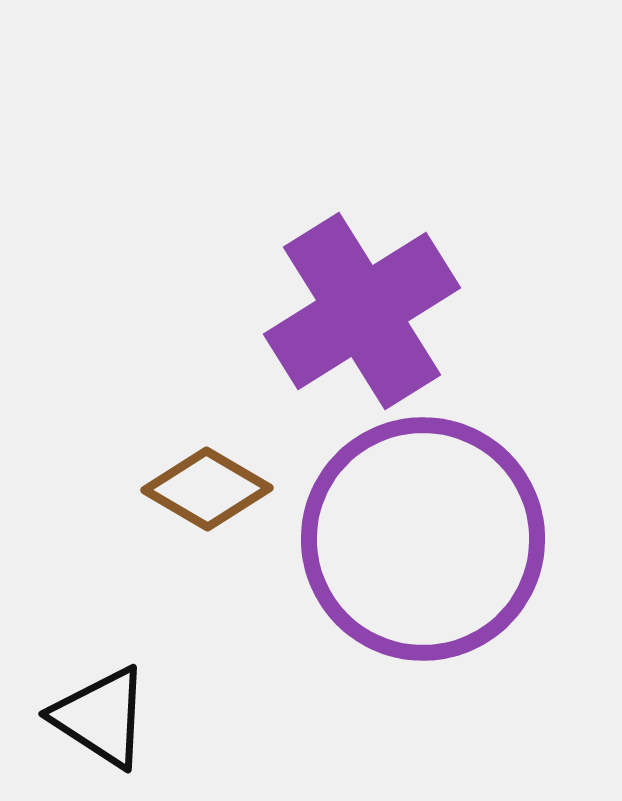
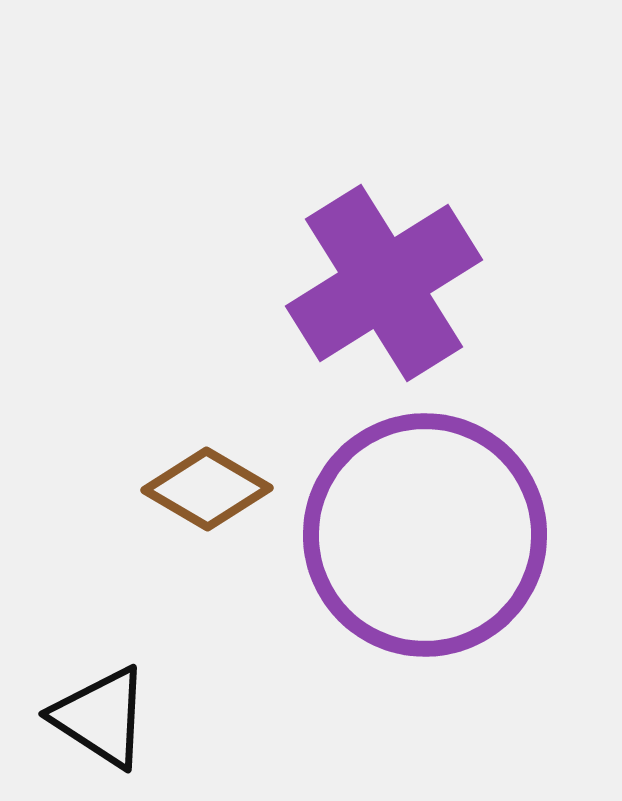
purple cross: moved 22 px right, 28 px up
purple circle: moved 2 px right, 4 px up
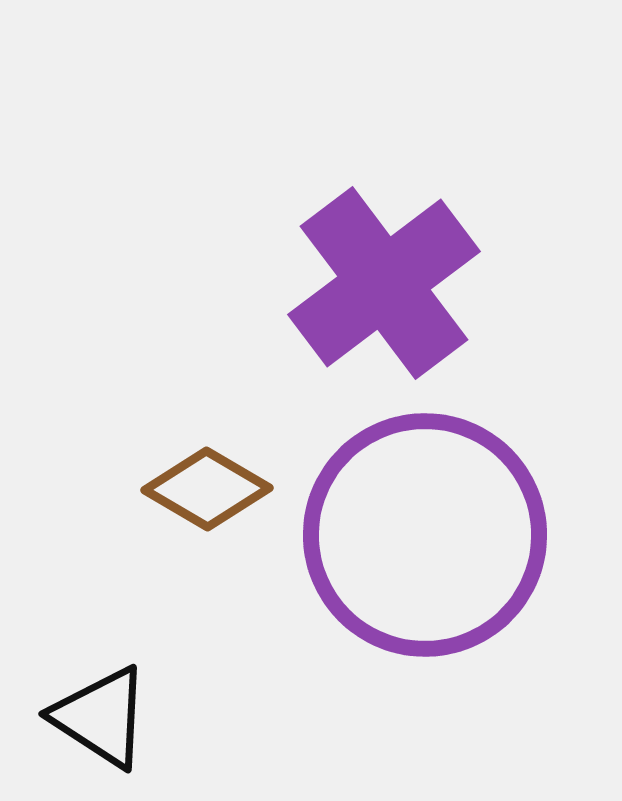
purple cross: rotated 5 degrees counterclockwise
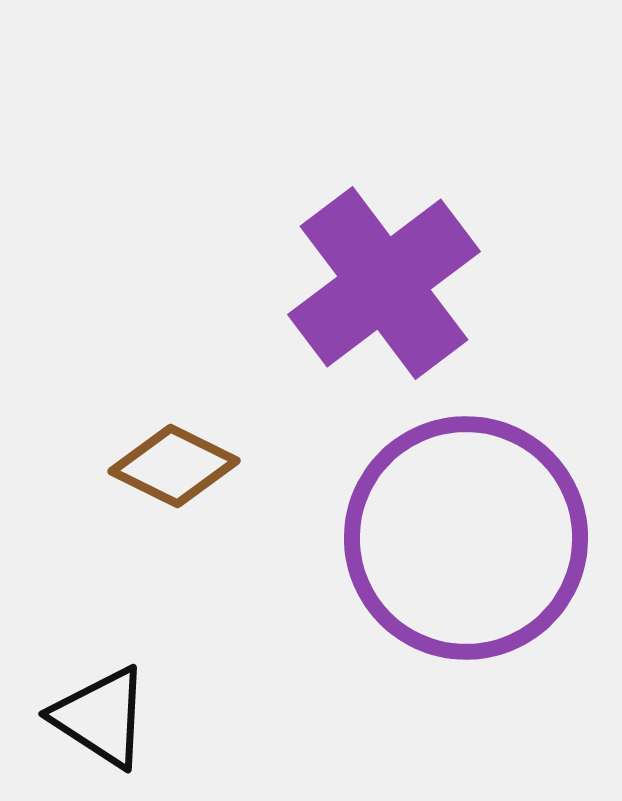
brown diamond: moved 33 px left, 23 px up; rotated 4 degrees counterclockwise
purple circle: moved 41 px right, 3 px down
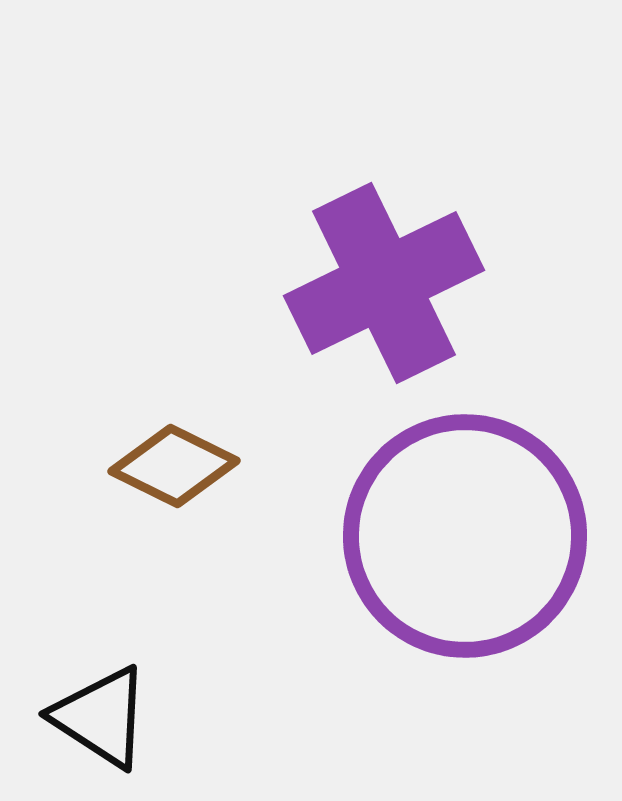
purple cross: rotated 11 degrees clockwise
purple circle: moved 1 px left, 2 px up
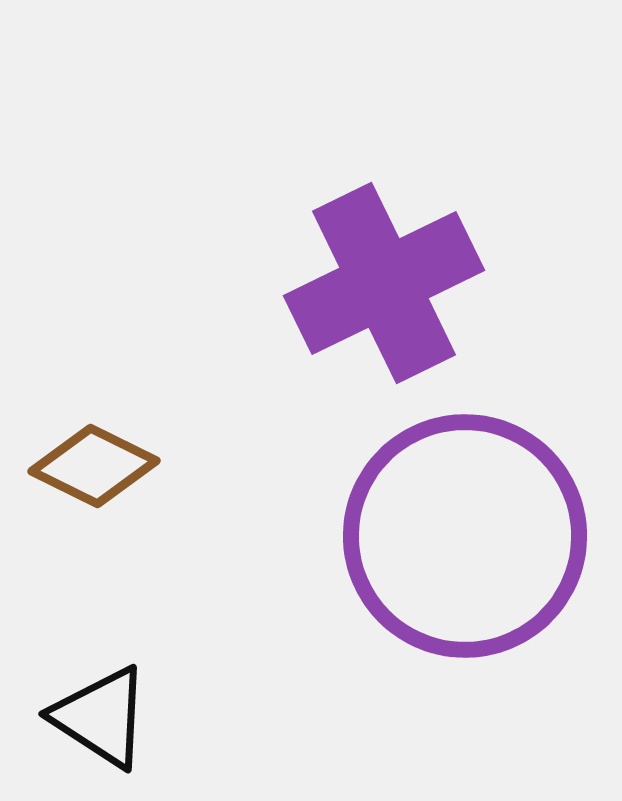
brown diamond: moved 80 px left
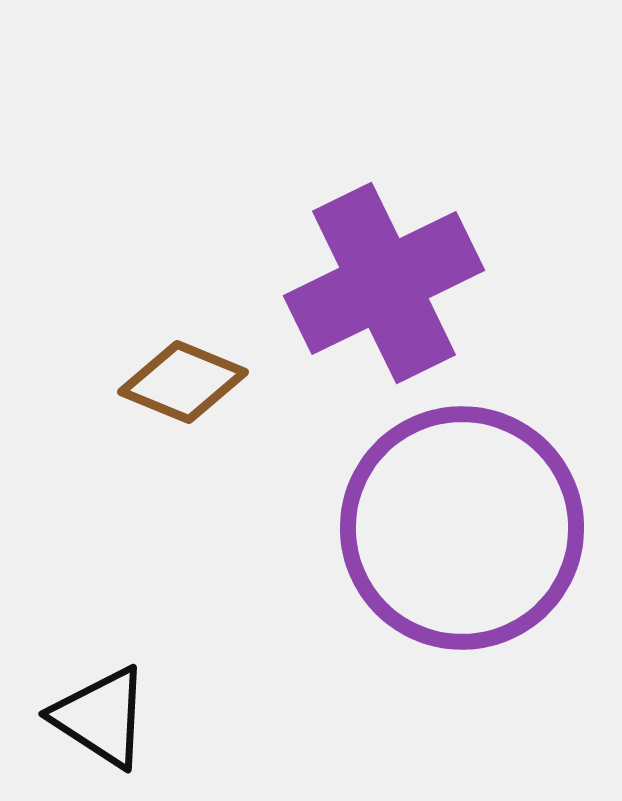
brown diamond: moved 89 px right, 84 px up; rotated 4 degrees counterclockwise
purple circle: moved 3 px left, 8 px up
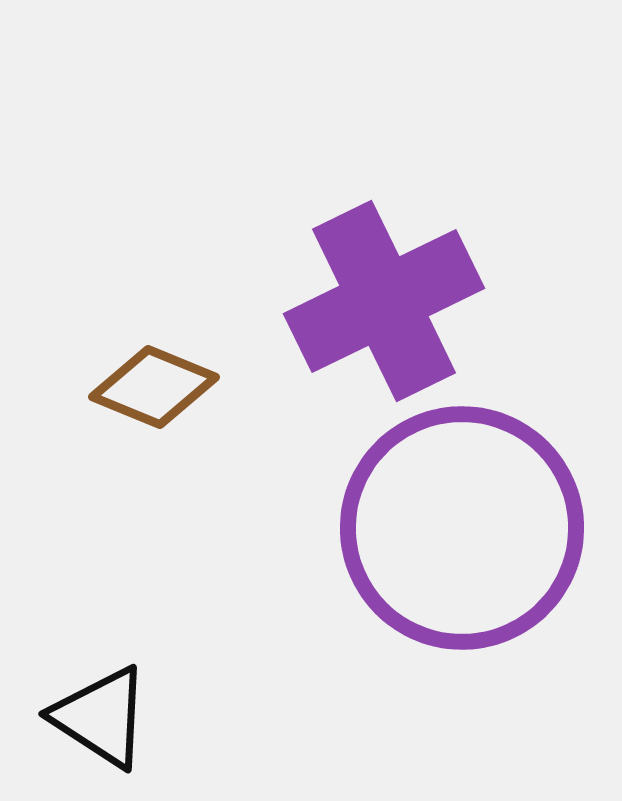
purple cross: moved 18 px down
brown diamond: moved 29 px left, 5 px down
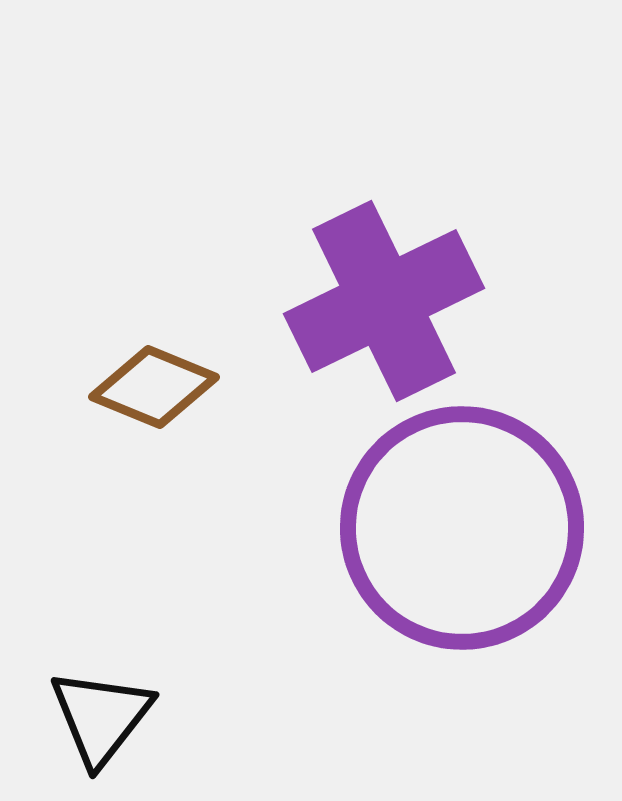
black triangle: rotated 35 degrees clockwise
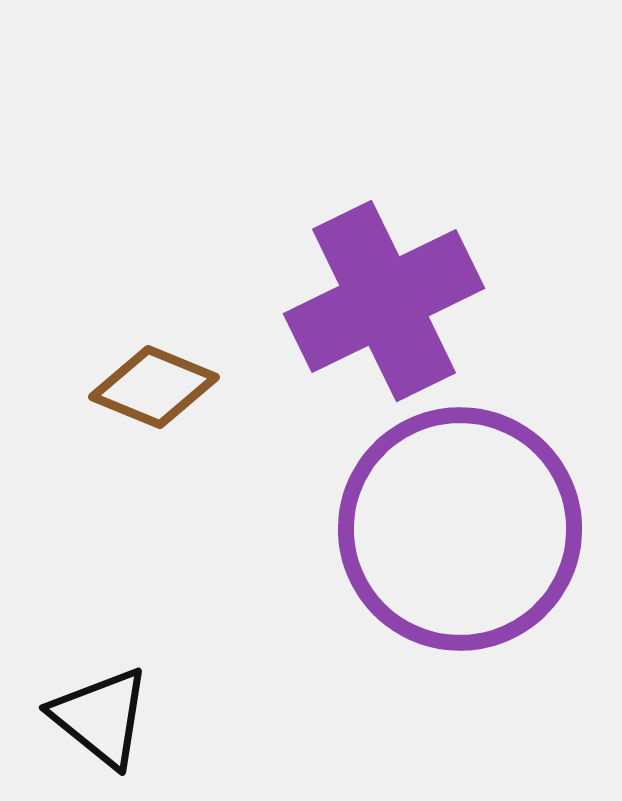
purple circle: moved 2 px left, 1 px down
black triangle: rotated 29 degrees counterclockwise
